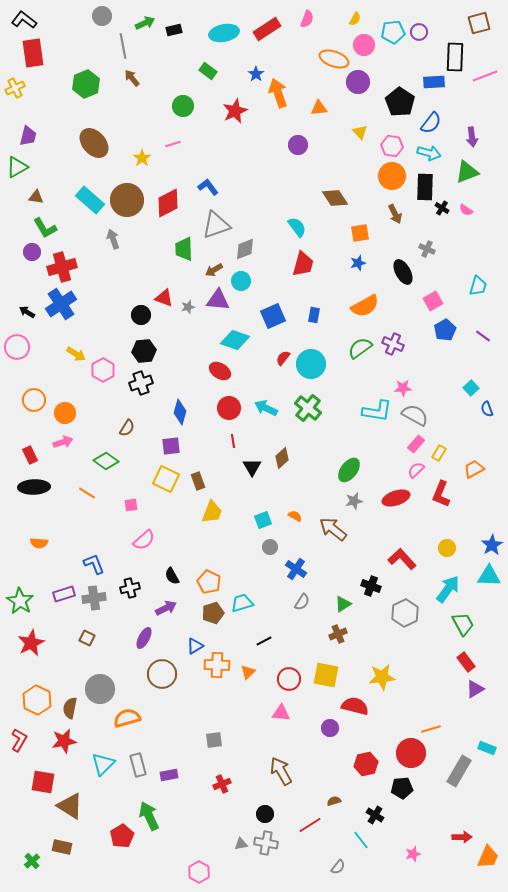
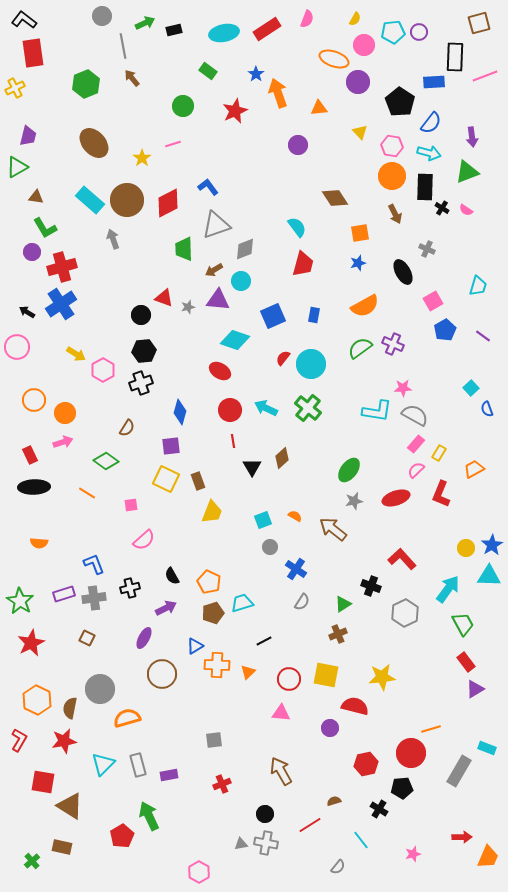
red circle at (229, 408): moved 1 px right, 2 px down
yellow circle at (447, 548): moved 19 px right
black cross at (375, 815): moved 4 px right, 6 px up
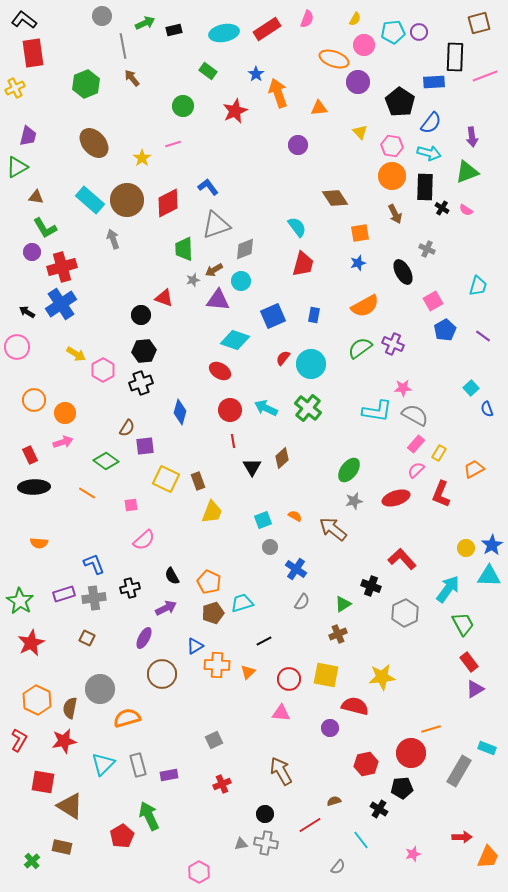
gray star at (188, 307): moved 5 px right, 27 px up
purple square at (171, 446): moved 26 px left
red rectangle at (466, 662): moved 3 px right
gray square at (214, 740): rotated 18 degrees counterclockwise
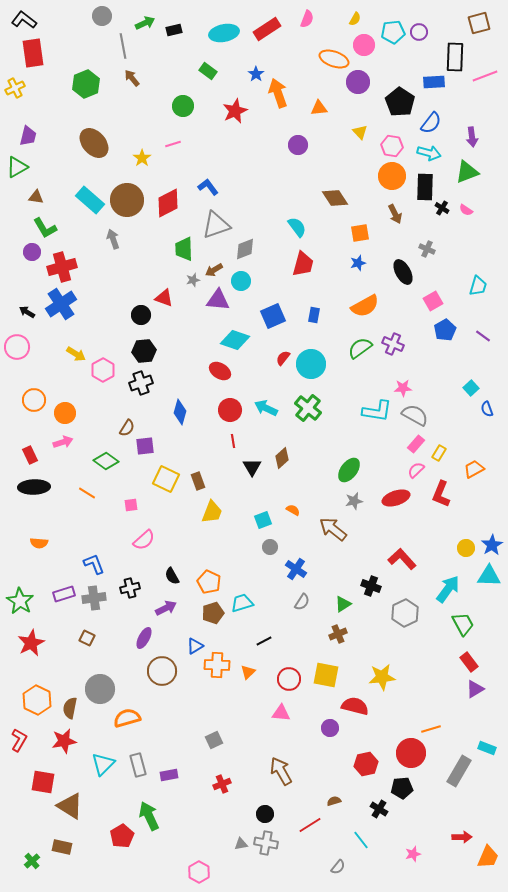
orange semicircle at (295, 516): moved 2 px left, 6 px up
brown circle at (162, 674): moved 3 px up
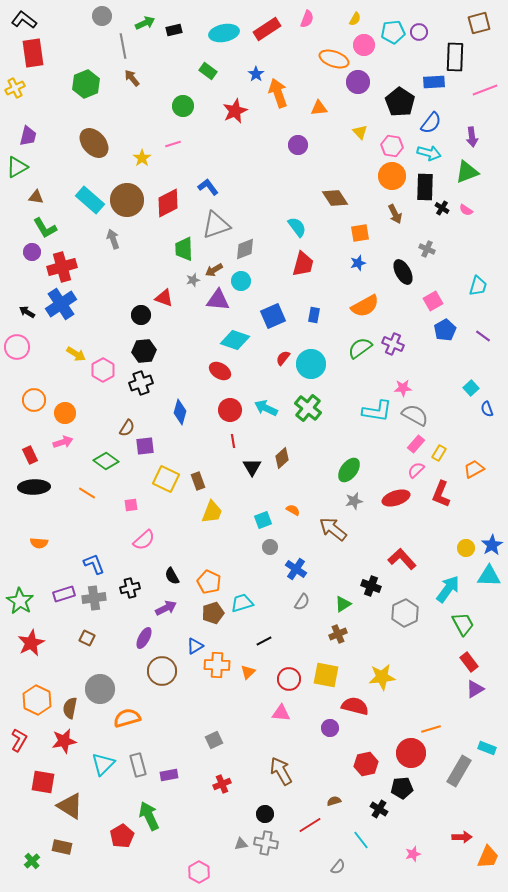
pink line at (485, 76): moved 14 px down
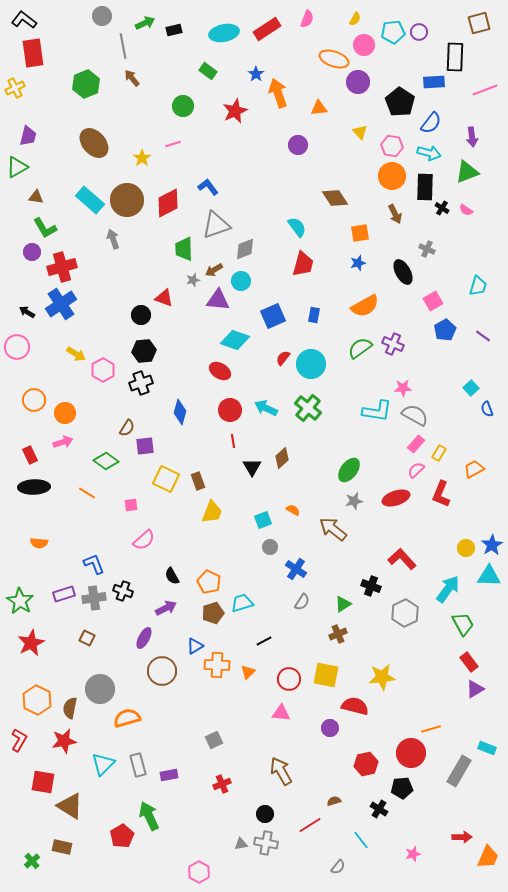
black cross at (130, 588): moved 7 px left, 3 px down; rotated 36 degrees clockwise
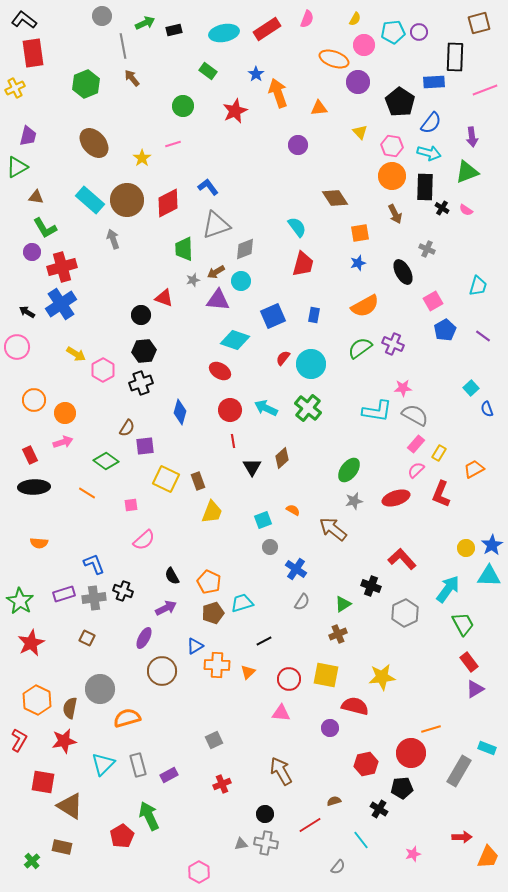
brown arrow at (214, 270): moved 2 px right, 2 px down
purple rectangle at (169, 775): rotated 18 degrees counterclockwise
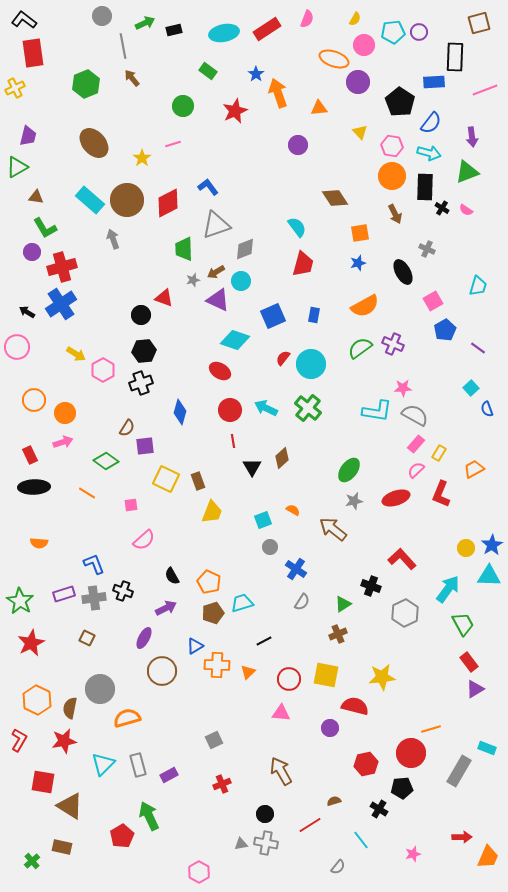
purple triangle at (218, 300): rotated 20 degrees clockwise
purple line at (483, 336): moved 5 px left, 12 px down
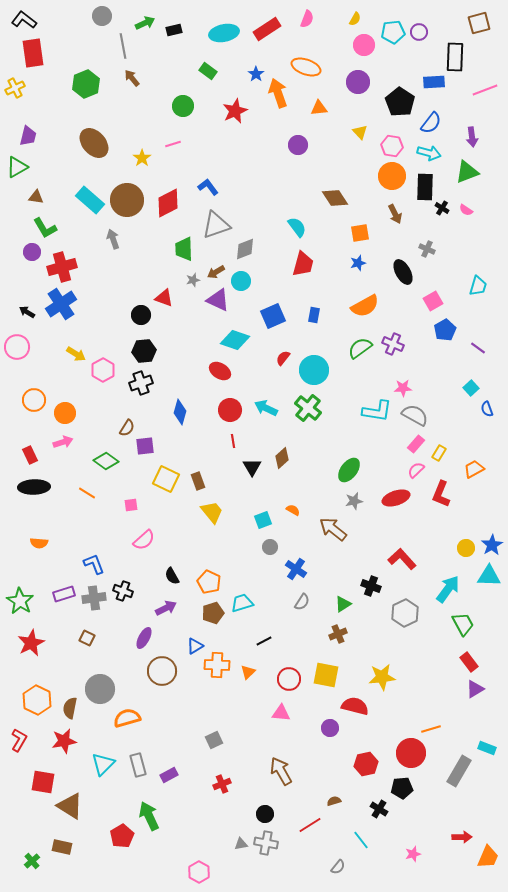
orange ellipse at (334, 59): moved 28 px left, 8 px down
cyan circle at (311, 364): moved 3 px right, 6 px down
yellow trapezoid at (212, 512): rotated 60 degrees counterclockwise
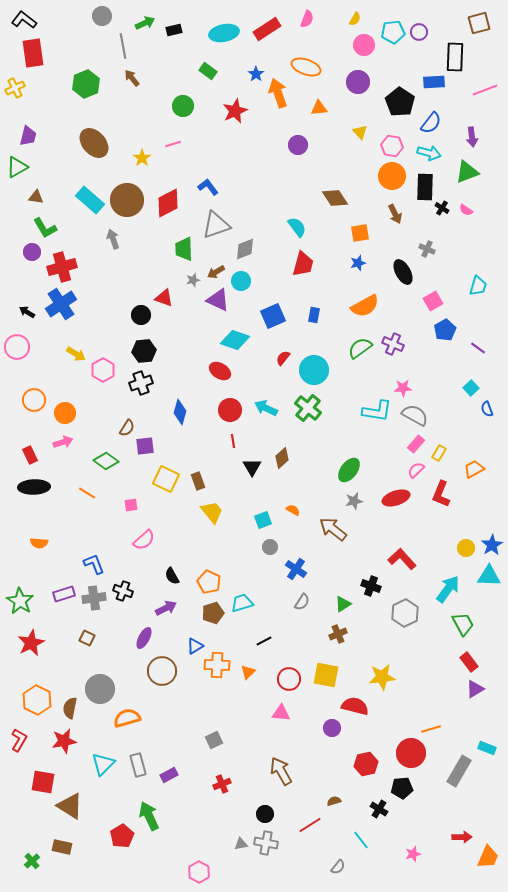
purple circle at (330, 728): moved 2 px right
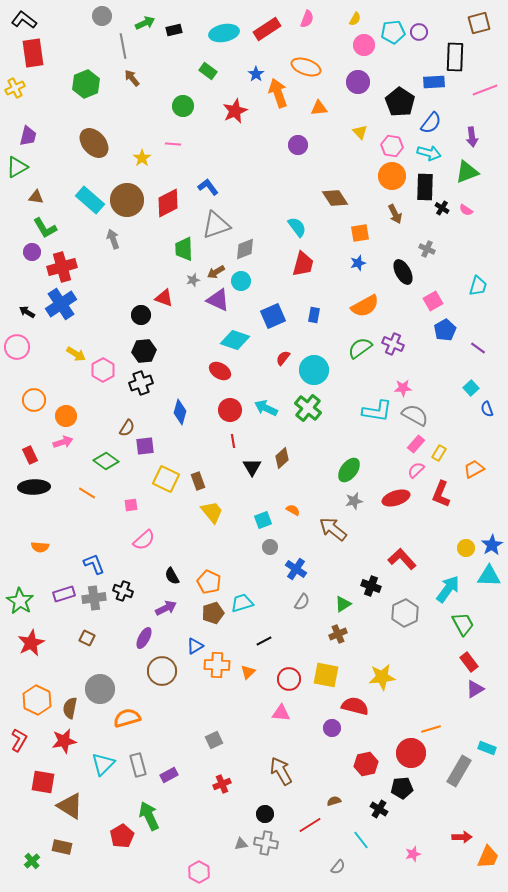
pink line at (173, 144): rotated 21 degrees clockwise
orange circle at (65, 413): moved 1 px right, 3 px down
orange semicircle at (39, 543): moved 1 px right, 4 px down
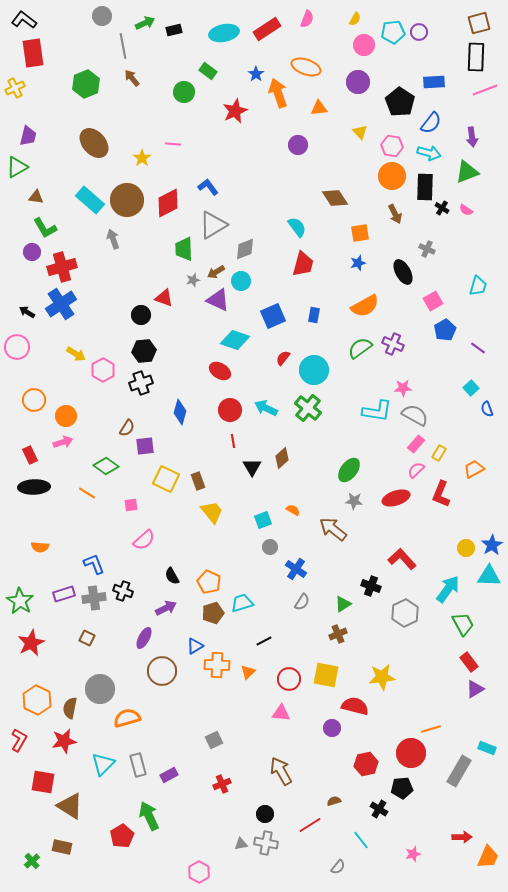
black rectangle at (455, 57): moved 21 px right
green circle at (183, 106): moved 1 px right, 14 px up
gray triangle at (216, 225): moved 3 px left; rotated 12 degrees counterclockwise
green diamond at (106, 461): moved 5 px down
gray star at (354, 501): rotated 18 degrees clockwise
